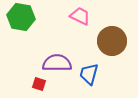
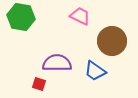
blue trapezoid: moved 6 px right, 3 px up; rotated 70 degrees counterclockwise
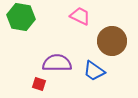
blue trapezoid: moved 1 px left
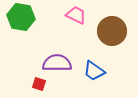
pink trapezoid: moved 4 px left, 1 px up
brown circle: moved 10 px up
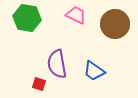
green hexagon: moved 6 px right, 1 px down
brown circle: moved 3 px right, 7 px up
purple semicircle: moved 1 px down; rotated 100 degrees counterclockwise
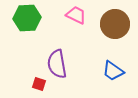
green hexagon: rotated 12 degrees counterclockwise
blue trapezoid: moved 19 px right
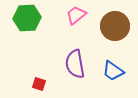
pink trapezoid: rotated 65 degrees counterclockwise
brown circle: moved 2 px down
purple semicircle: moved 18 px right
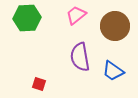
purple semicircle: moved 5 px right, 7 px up
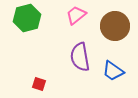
green hexagon: rotated 12 degrees counterclockwise
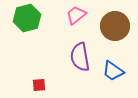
red square: moved 1 px down; rotated 24 degrees counterclockwise
